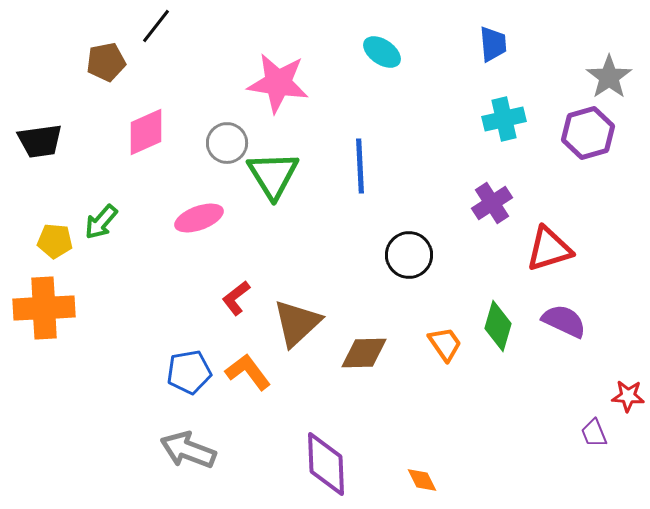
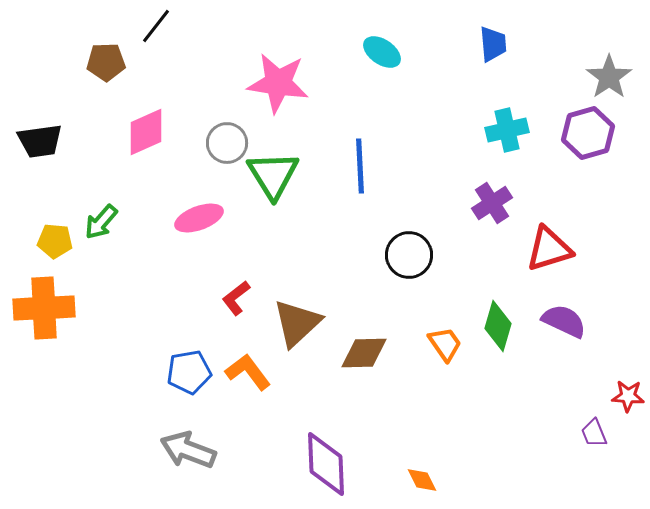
brown pentagon: rotated 9 degrees clockwise
cyan cross: moved 3 px right, 11 px down
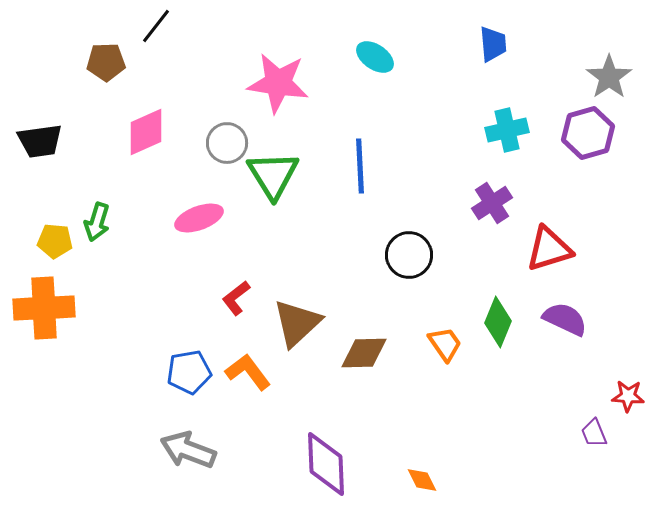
cyan ellipse: moved 7 px left, 5 px down
green arrow: moved 4 px left; rotated 24 degrees counterclockwise
purple semicircle: moved 1 px right, 2 px up
green diamond: moved 4 px up; rotated 6 degrees clockwise
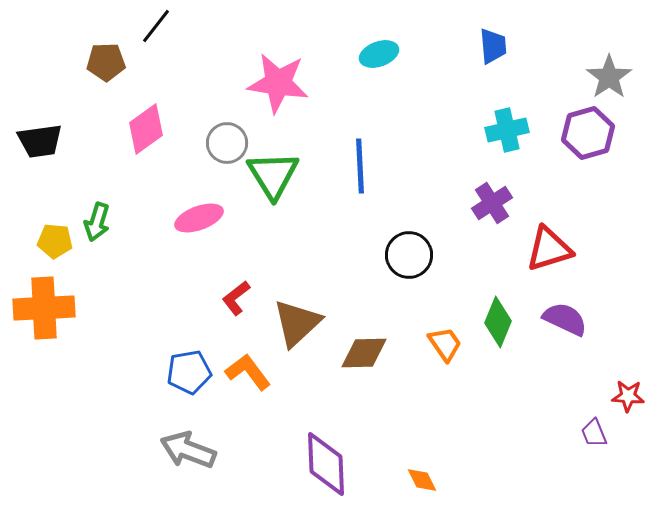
blue trapezoid: moved 2 px down
cyan ellipse: moved 4 px right, 3 px up; rotated 54 degrees counterclockwise
pink diamond: moved 3 px up; rotated 12 degrees counterclockwise
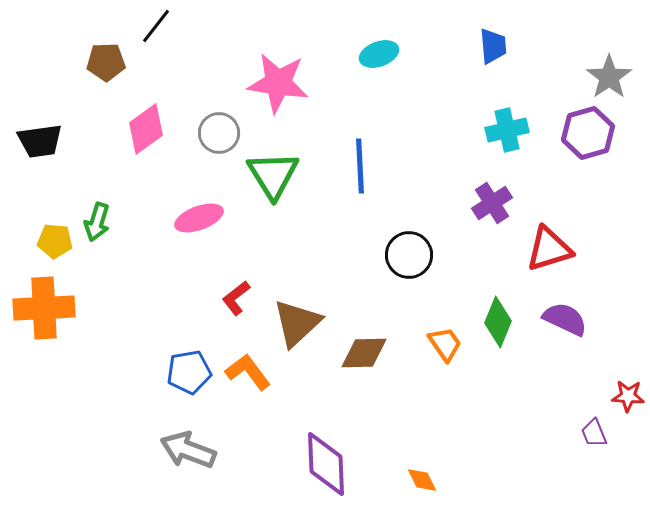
gray circle: moved 8 px left, 10 px up
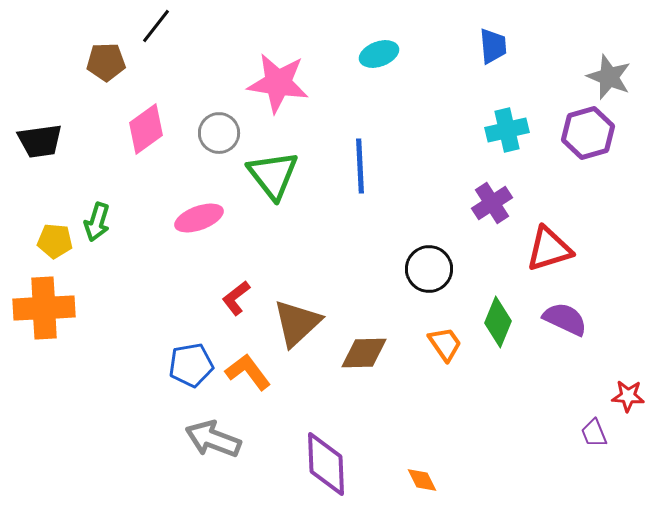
gray star: rotated 15 degrees counterclockwise
green triangle: rotated 6 degrees counterclockwise
black circle: moved 20 px right, 14 px down
blue pentagon: moved 2 px right, 7 px up
gray arrow: moved 25 px right, 11 px up
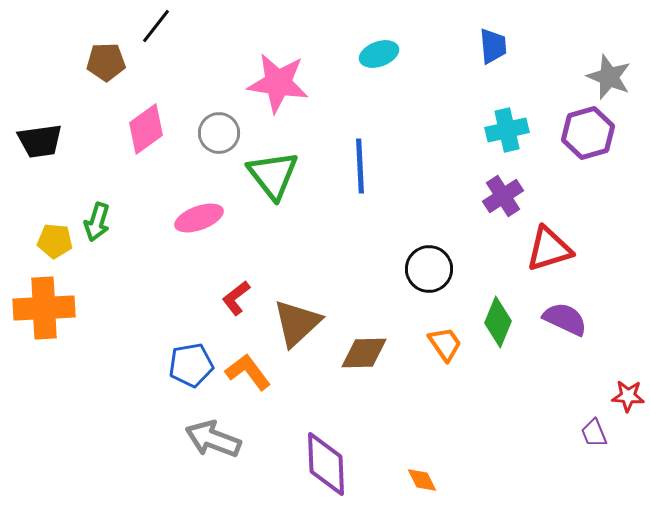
purple cross: moved 11 px right, 7 px up
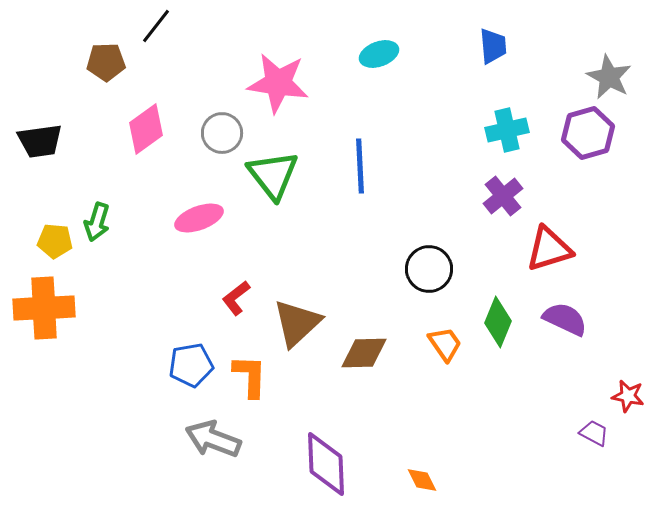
gray star: rotated 6 degrees clockwise
gray circle: moved 3 px right
purple cross: rotated 6 degrees counterclockwise
orange L-shape: moved 2 px right, 4 px down; rotated 39 degrees clockwise
red star: rotated 8 degrees clockwise
purple trapezoid: rotated 140 degrees clockwise
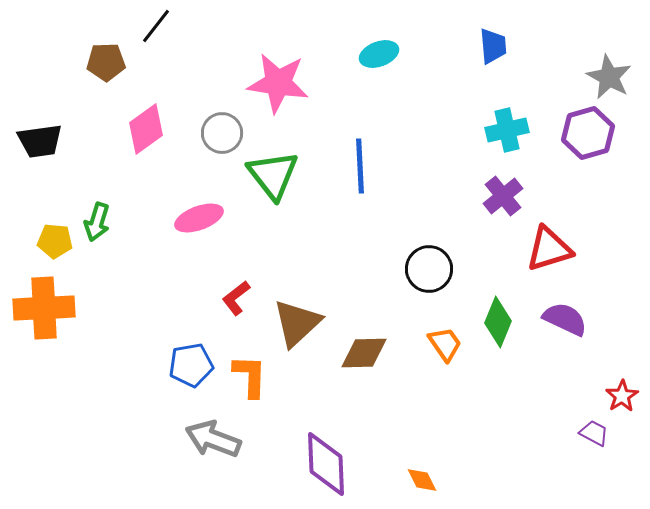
red star: moved 6 px left; rotated 28 degrees clockwise
